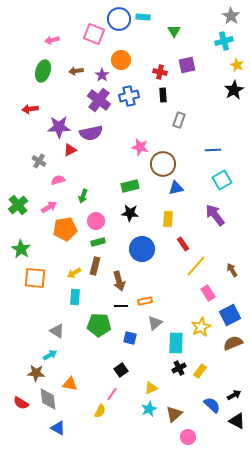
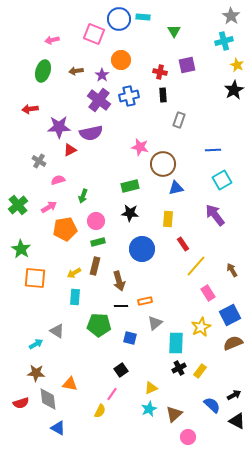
cyan arrow at (50, 355): moved 14 px left, 11 px up
red semicircle at (21, 403): rotated 49 degrees counterclockwise
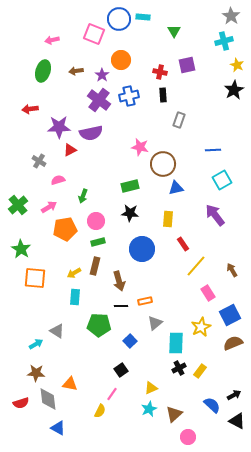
blue square at (130, 338): moved 3 px down; rotated 32 degrees clockwise
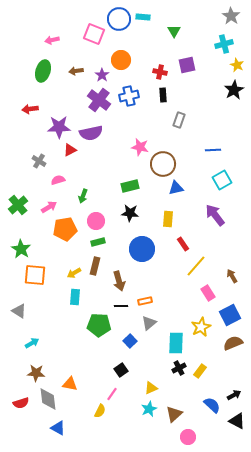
cyan cross at (224, 41): moved 3 px down
brown arrow at (232, 270): moved 6 px down
orange square at (35, 278): moved 3 px up
gray triangle at (155, 323): moved 6 px left
gray triangle at (57, 331): moved 38 px left, 20 px up
cyan arrow at (36, 344): moved 4 px left, 1 px up
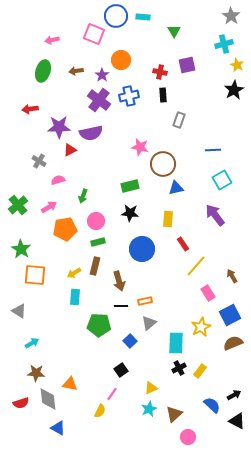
blue circle at (119, 19): moved 3 px left, 3 px up
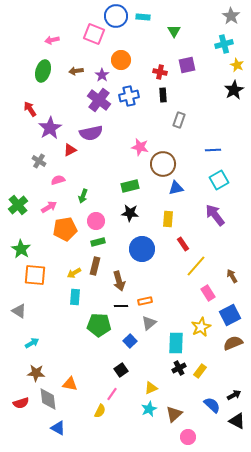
red arrow at (30, 109): rotated 63 degrees clockwise
purple star at (59, 127): moved 9 px left, 1 px down; rotated 30 degrees counterclockwise
cyan square at (222, 180): moved 3 px left
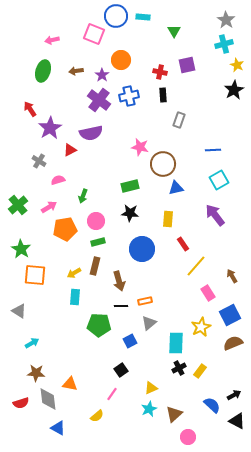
gray star at (231, 16): moved 5 px left, 4 px down
blue square at (130, 341): rotated 16 degrees clockwise
yellow semicircle at (100, 411): moved 3 px left, 5 px down; rotated 24 degrees clockwise
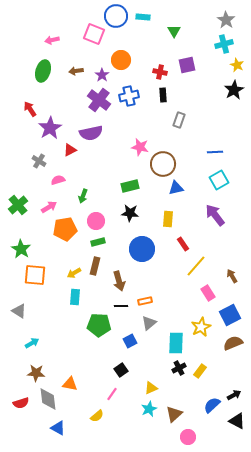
blue line at (213, 150): moved 2 px right, 2 px down
blue semicircle at (212, 405): rotated 84 degrees counterclockwise
